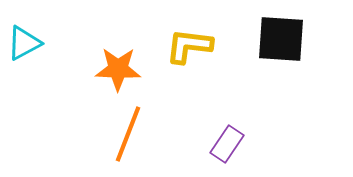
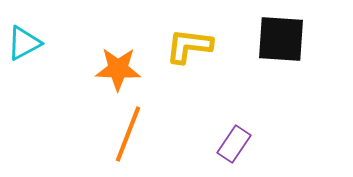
purple rectangle: moved 7 px right
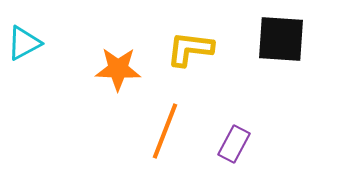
yellow L-shape: moved 1 px right, 3 px down
orange line: moved 37 px right, 3 px up
purple rectangle: rotated 6 degrees counterclockwise
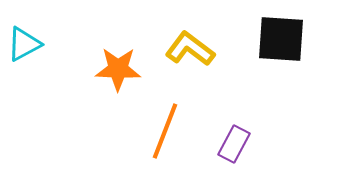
cyan triangle: moved 1 px down
yellow L-shape: rotated 30 degrees clockwise
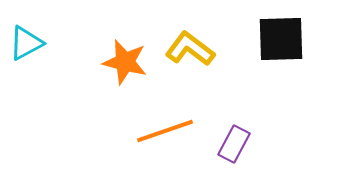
black square: rotated 6 degrees counterclockwise
cyan triangle: moved 2 px right, 1 px up
orange star: moved 7 px right, 7 px up; rotated 12 degrees clockwise
orange line: rotated 50 degrees clockwise
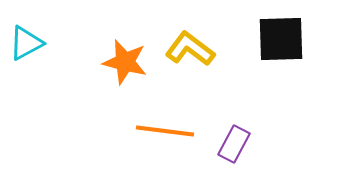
orange line: rotated 26 degrees clockwise
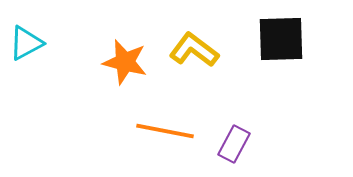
yellow L-shape: moved 4 px right, 1 px down
orange line: rotated 4 degrees clockwise
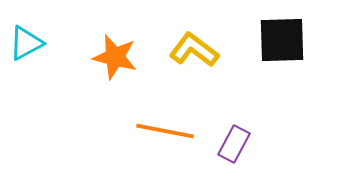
black square: moved 1 px right, 1 px down
orange star: moved 10 px left, 5 px up
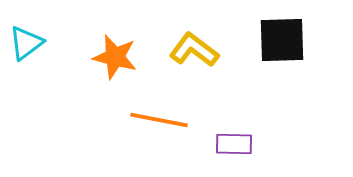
cyan triangle: rotated 9 degrees counterclockwise
orange line: moved 6 px left, 11 px up
purple rectangle: rotated 63 degrees clockwise
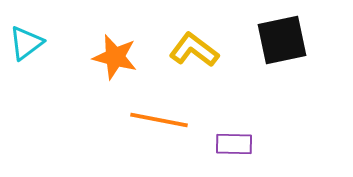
black square: rotated 10 degrees counterclockwise
